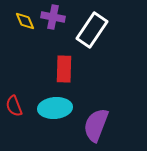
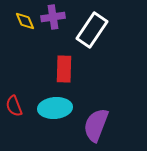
purple cross: rotated 20 degrees counterclockwise
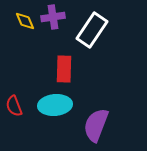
cyan ellipse: moved 3 px up
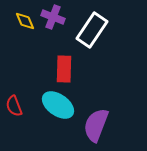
purple cross: rotated 30 degrees clockwise
cyan ellipse: moved 3 px right; rotated 40 degrees clockwise
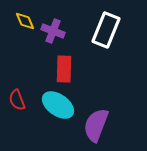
purple cross: moved 14 px down
white rectangle: moved 14 px right; rotated 12 degrees counterclockwise
red semicircle: moved 3 px right, 6 px up
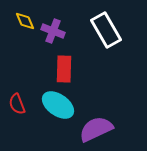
white rectangle: rotated 52 degrees counterclockwise
red semicircle: moved 4 px down
purple semicircle: moved 4 px down; rotated 44 degrees clockwise
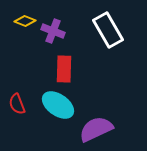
yellow diamond: rotated 45 degrees counterclockwise
white rectangle: moved 2 px right
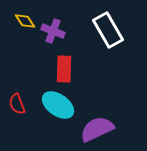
yellow diamond: rotated 35 degrees clockwise
purple semicircle: moved 1 px right
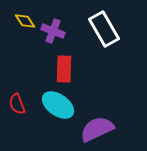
white rectangle: moved 4 px left, 1 px up
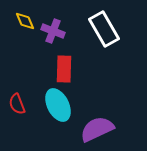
yellow diamond: rotated 10 degrees clockwise
cyan ellipse: rotated 28 degrees clockwise
